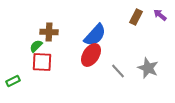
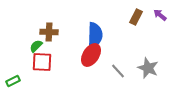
blue semicircle: rotated 40 degrees counterclockwise
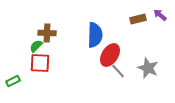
brown rectangle: moved 2 px right, 2 px down; rotated 49 degrees clockwise
brown cross: moved 2 px left, 1 px down
red ellipse: moved 19 px right
red square: moved 2 px left, 1 px down
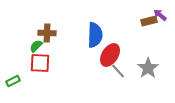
brown rectangle: moved 11 px right, 2 px down
gray star: rotated 15 degrees clockwise
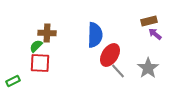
purple arrow: moved 5 px left, 19 px down
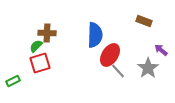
brown rectangle: moved 5 px left; rotated 35 degrees clockwise
purple arrow: moved 6 px right, 16 px down
red square: rotated 20 degrees counterclockwise
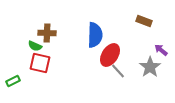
green semicircle: moved 1 px left; rotated 112 degrees counterclockwise
red square: rotated 30 degrees clockwise
gray star: moved 2 px right, 1 px up
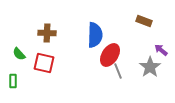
green semicircle: moved 16 px left, 8 px down; rotated 24 degrees clockwise
red square: moved 4 px right
gray line: rotated 21 degrees clockwise
green rectangle: rotated 64 degrees counterclockwise
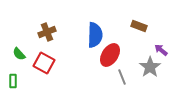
brown rectangle: moved 5 px left, 5 px down
brown cross: moved 1 px up; rotated 24 degrees counterclockwise
red square: rotated 15 degrees clockwise
gray line: moved 4 px right, 6 px down
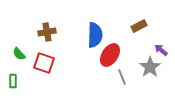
brown rectangle: rotated 49 degrees counterclockwise
brown cross: rotated 12 degrees clockwise
red square: rotated 10 degrees counterclockwise
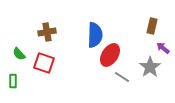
brown rectangle: moved 13 px right; rotated 49 degrees counterclockwise
purple arrow: moved 2 px right, 2 px up
gray line: rotated 35 degrees counterclockwise
